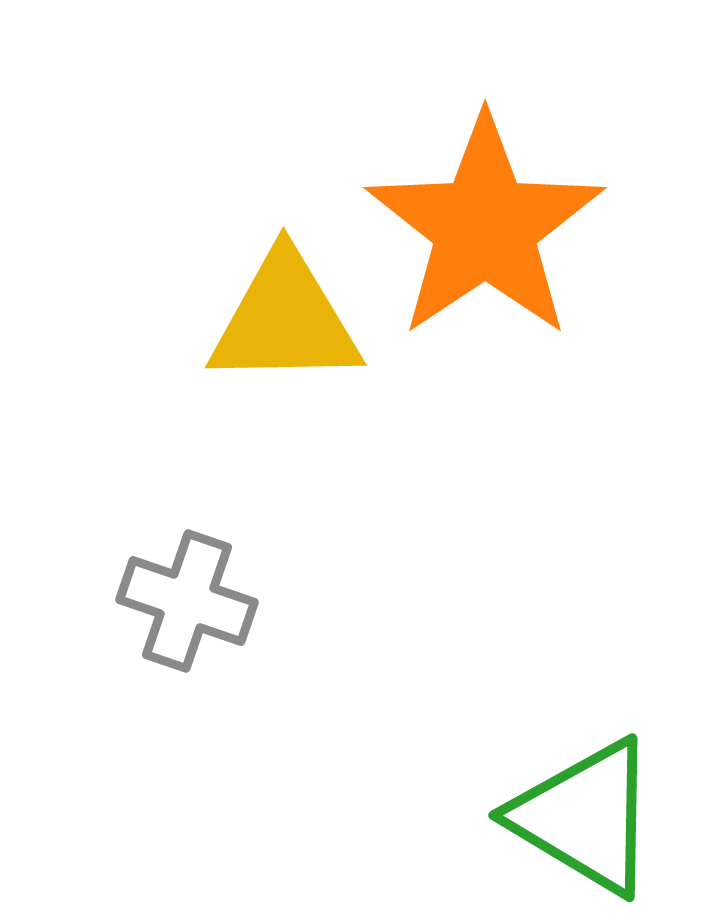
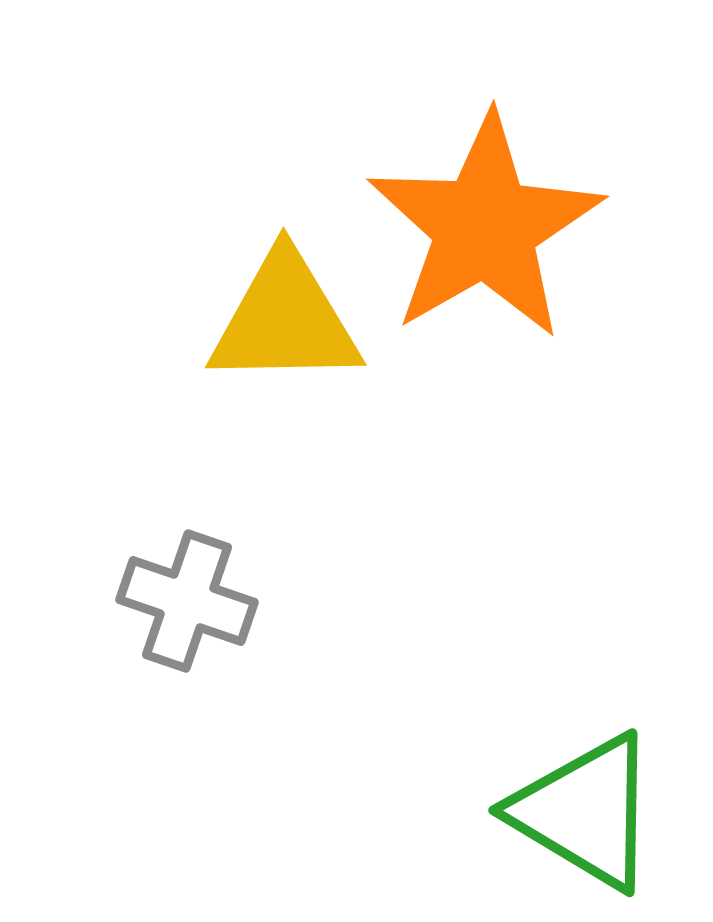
orange star: rotated 4 degrees clockwise
green triangle: moved 5 px up
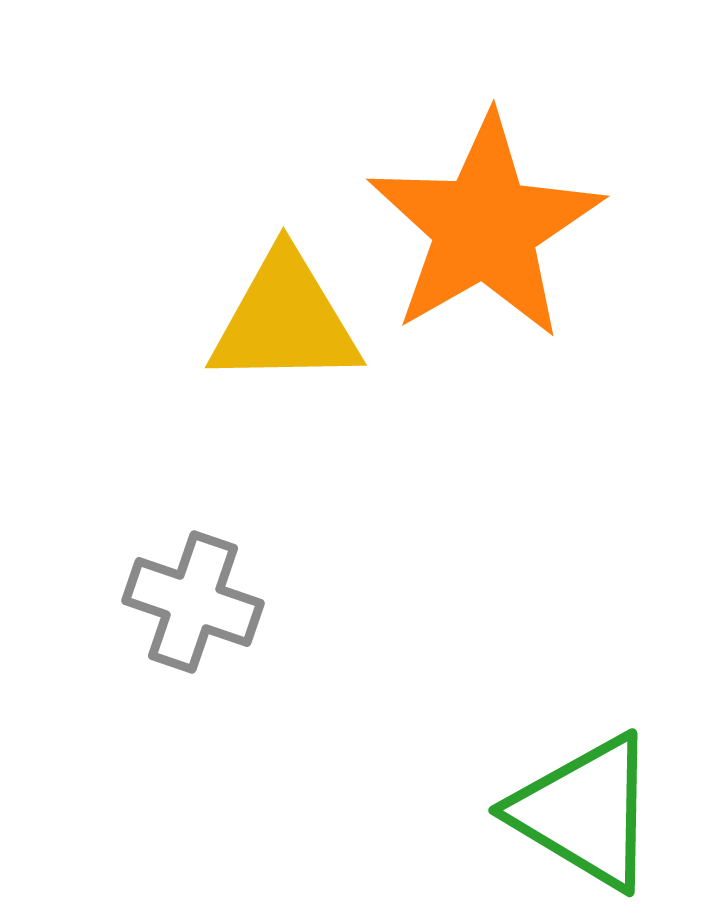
gray cross: moved 6 px right, 1 px down
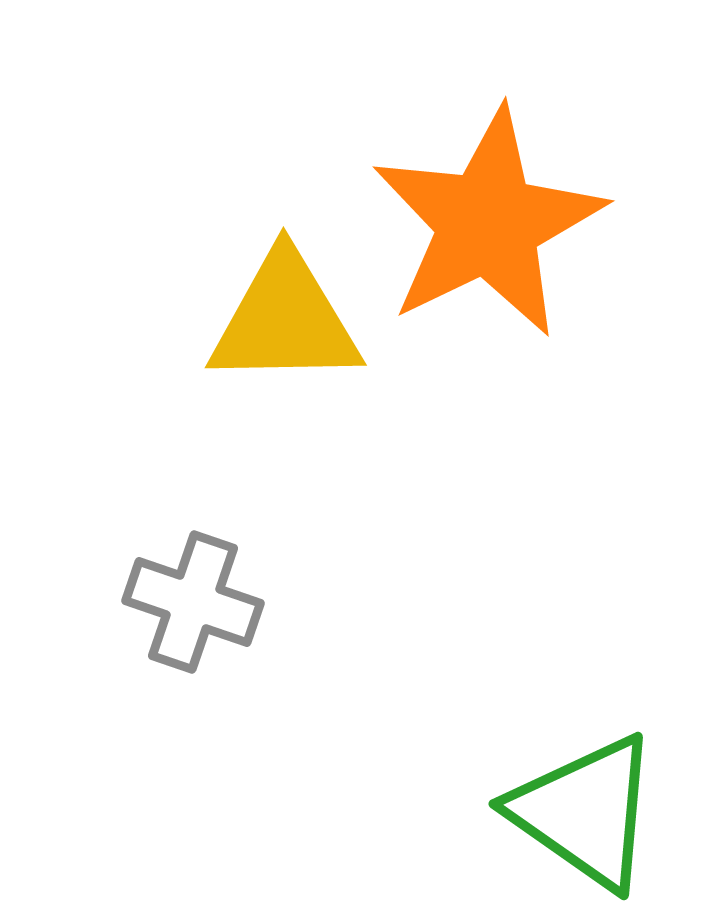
orange star: moved 3 px right, 4 px up; rotated 4 degrees clockwise
green triangle: rotated 4 degrees clockwise
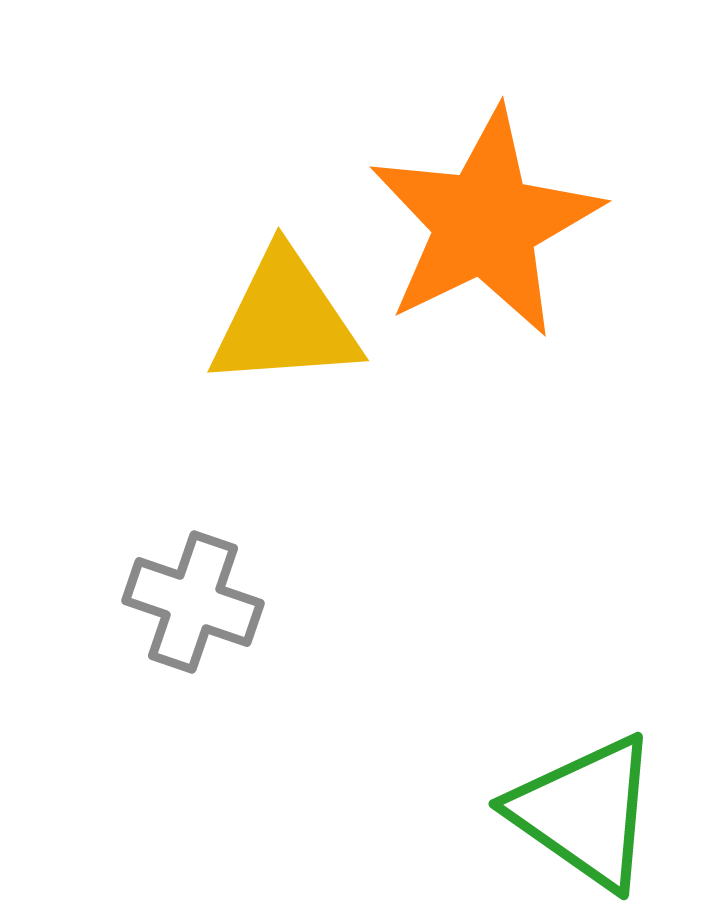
orange star: moved 3 px left
yellow triangle: rotated 3 degrees counterclockwise
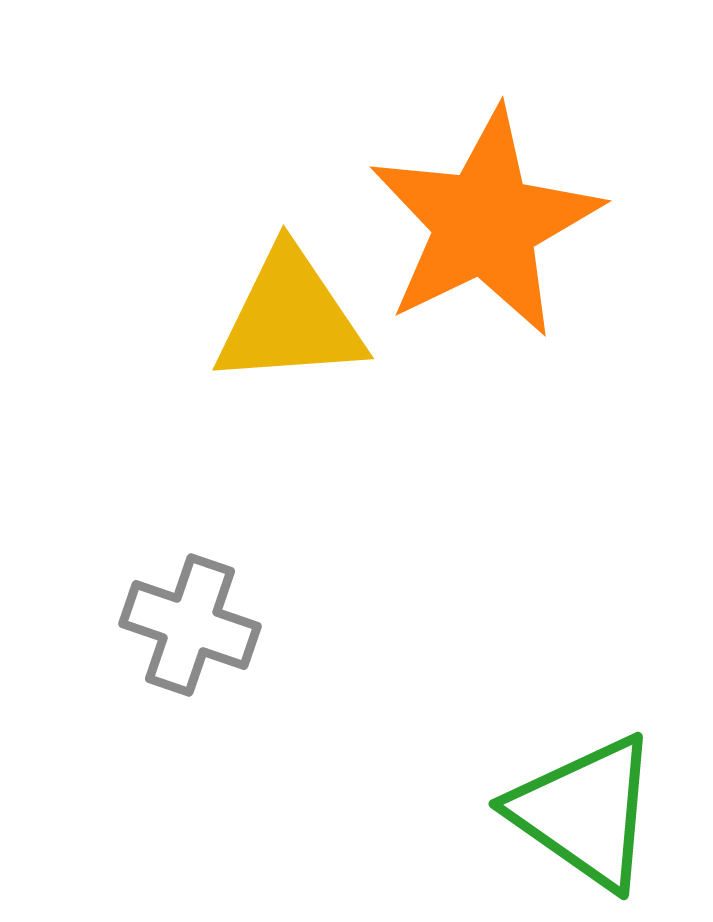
yellow triangle: moved 5 px right, 2 px up
gray cross: moved 3 px left, 23 px down
